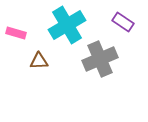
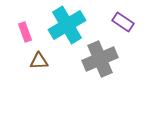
pink rectangle: moved 9 px right, 1 px up; rotated 54 degrees clockwise
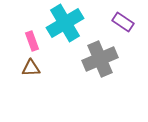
cyan cross: moved 2 px left, 2 px up
pink rectangle: moved 7 px right, 9 px down
brown triangle: moved 8 px left, 7 px down
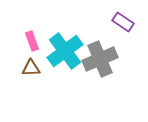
cyan cross: moved 28 px down; rotated 6 degrees counterclockwise
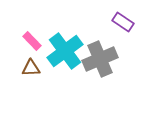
pink rectangle: rotated 24 degrees counterclockwise
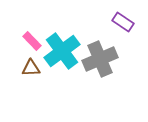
cyan cross: moved 3 px left
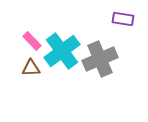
purple rectangle: moved 3 px up; rotated 25 degrees counterclockwise
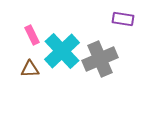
pink rectangle: moved 6 px up; rotated 18 degrees clockwise
cyan cross: rotated 6 degrees counterclockwise
brown triangle: moved 1 px left, 1 px down
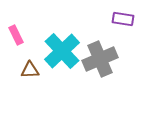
pink rectangle: moved 16 px left
brown triangle: moved 1 px down
